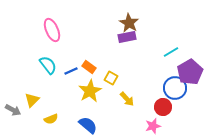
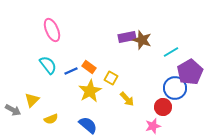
brown star: moved 13 px right, 17 px down; rotated 12 degrees counterclockwise
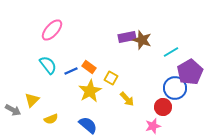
pink ellipse: rotated 65 degrees clockwise
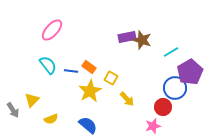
blue line: rotated 32 degrees clockwise
gray arrow: rotated 28 degrees clockwise
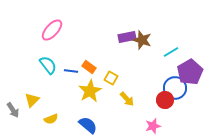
red circle: moved 2 px right, 7 px up
